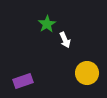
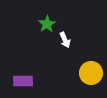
yellow circle: moved 4 px right
purple rectangle: rotated 18 degrees clockwise
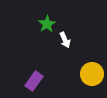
yellow circle: moved 1 px right, 1 px down
purple rectangle: moved 11 px right; rotated 54 degrees counterclockwise
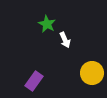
green star: rotated 12 degrees counterclockwise
yellow circle: moved 1 px up
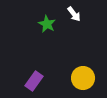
white arrow: moved 9 px right, 26 px up; rotated 14 degrees counterclockwise
yellow circle: moved 9 px left, 5 px down
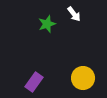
green star: rotated 24 degrees clockwise
purple rectangle: moved 1 px down
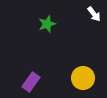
white arrow: moved 20 px right
purple rectangle: moved 3 px left
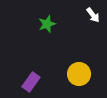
white arrow: moved 1 px left, 1 px down
yellow circle: moved 4 px left, 4 px up
